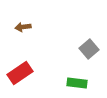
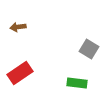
brown arrow: moved 5 px left
gray square: rotated 18 degrees counterclockwise
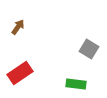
brown arrow: rotated 133 degrees clockwise
green rectangle: moved 1 px left, 1 px down
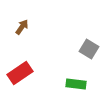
brown arrow: moved 4 px right
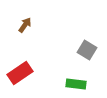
brown arrow: moved 3 px right, 2 px up
gray square: moved 2 px left, 1 px down
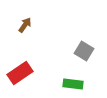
gray square: moved 3 px left, 1 px down
green rectangle: moved 3 px left
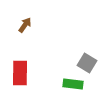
gray square: moved 3 px right, 12 px down
red rectangle: rotated 55 degrees counterclockwise
